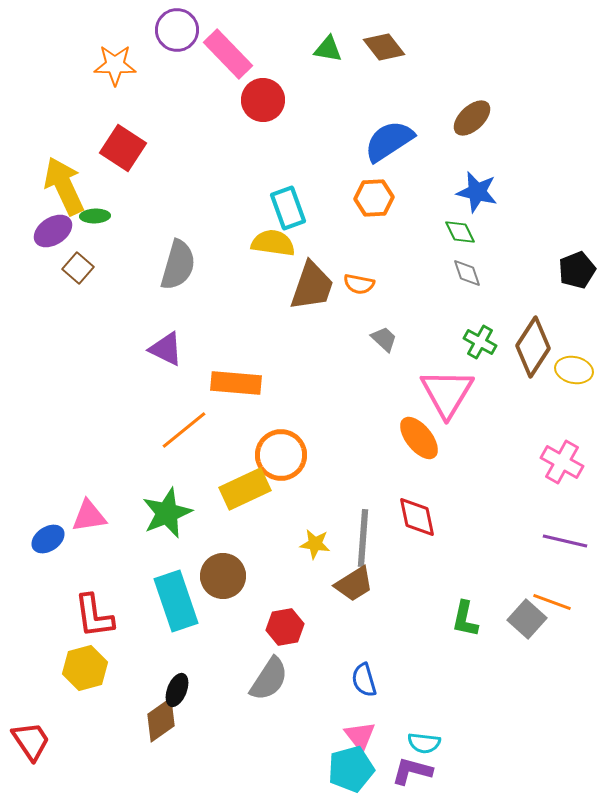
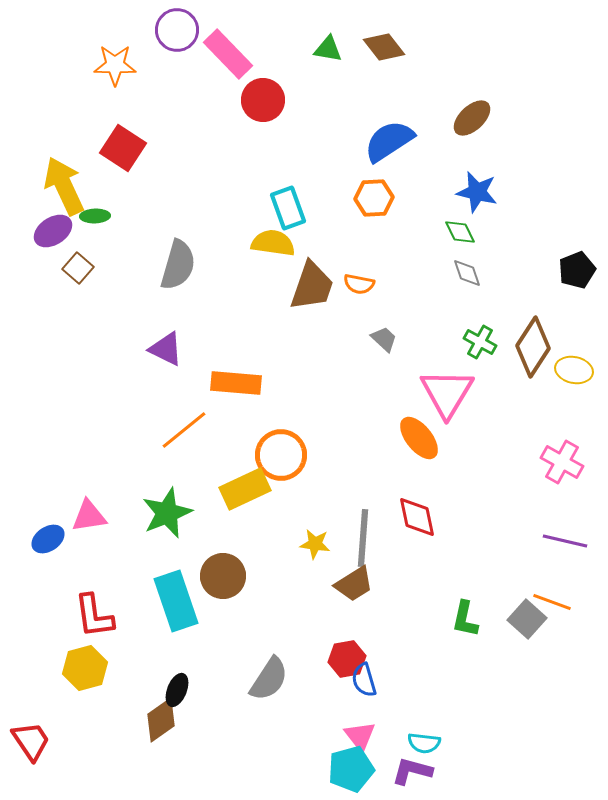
red hexagon at (285, 627): moved 62 px right, 32 px down
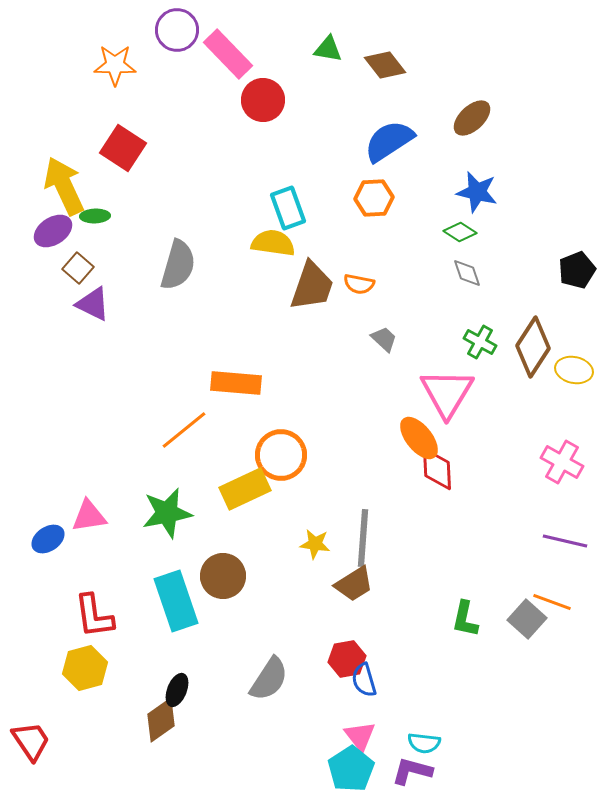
brown diamond at (384, 47): moved 1 px right, 18 px down
green diamond at (460, 232): rotated 32 degrees counterclockwise
purple triangle at (166, 349): moved 73 px left, 45 px up
green star at (167, 513): rotated 12 degrees clockwise
red diamond at (417, 517): moved 20 px right, 48 px up; rotated 9 degrees clockwise
cyan pentagon at (351, 769): rotated 18 degrees counterclockwise
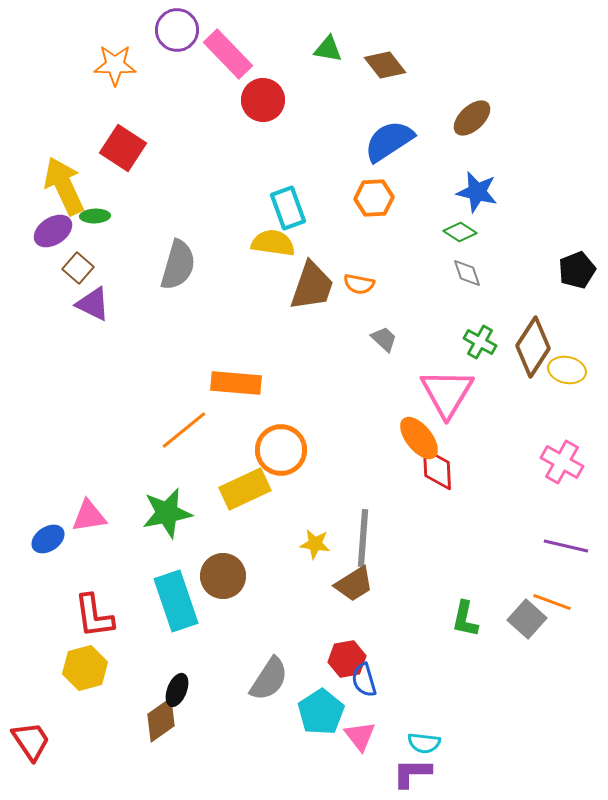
yellow ellipse at (574, 370): moved 7 px left
orange circle at (281, 455): moved 5 px up
purple line at (565, 541): moved 1 px right, 5 px down
cyan pentagon at (351, 769): moved 30 px left, 57 px up
purple L-shape at (412, 771): moved 2 px down; rotated 15 degrees counterclockwise
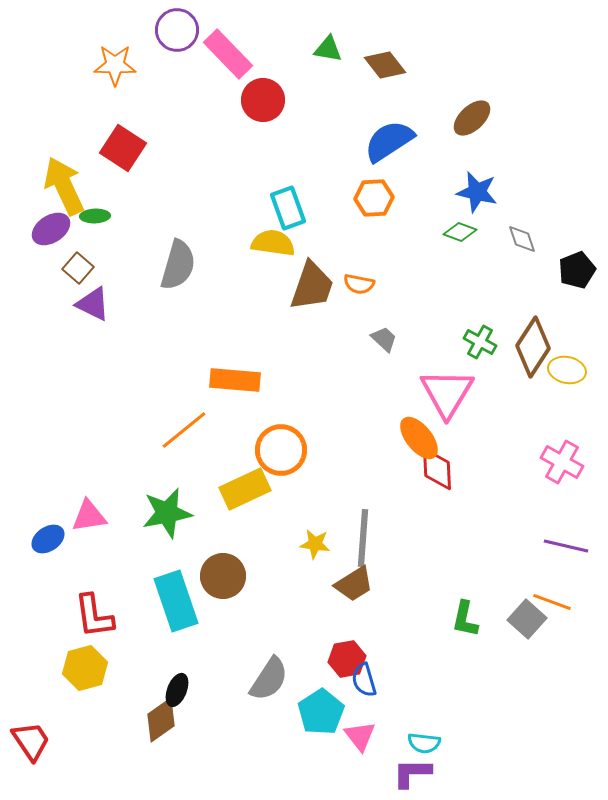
purple ellipse at (53, 231): moved 2 px left, 2 px up
green diamond at (460, 232): rotated 12 degrees counterclockwise
gray diamond at (467, 273): moved 55 px right, 34 px up
orange rectangle at (236, 383): moved 1 px left, 3 px up
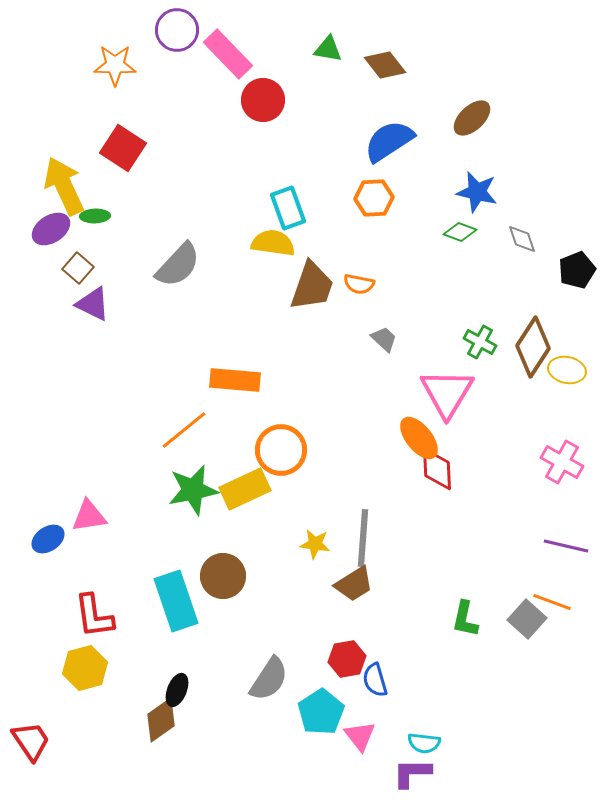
gray semicircle at (178, 265): rotated 27 degrees clockwise
green star at (167, 513): moved 26 px right, 23 px up
blue semicircle at (364, 680): moved 11 px right
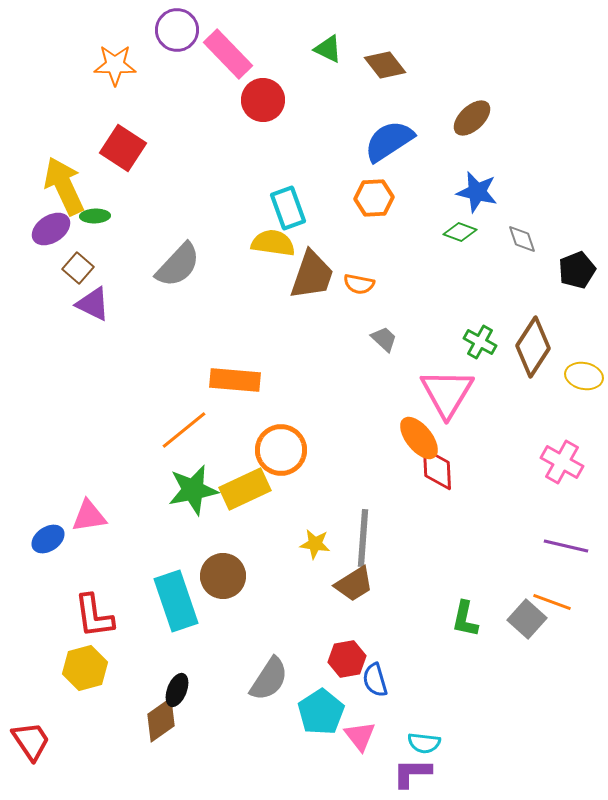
green triangle at (328, 49): rotated 16 degrees clockwise
brown trapezoid at (312, 286): moved 11 px up
yellow ellipse at (567, 370): moved 17 px right, 6 px down
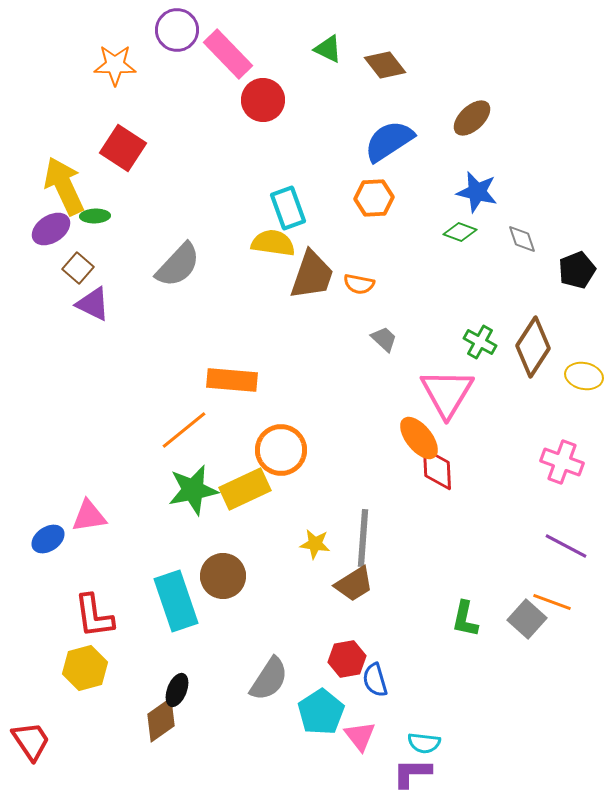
orange rectangle at (235, 380): moved 3 px left
pink cross at (562, 462): rotated 9 degrees counterclockwise
purple line at (566, 546): rotated 15 degrees clockwise
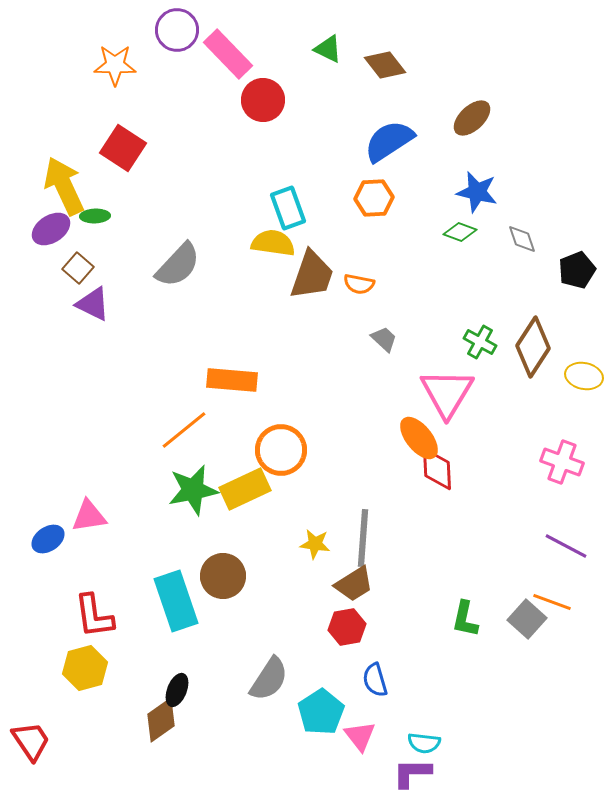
red hexagon at (347, 659): moved 32 px up
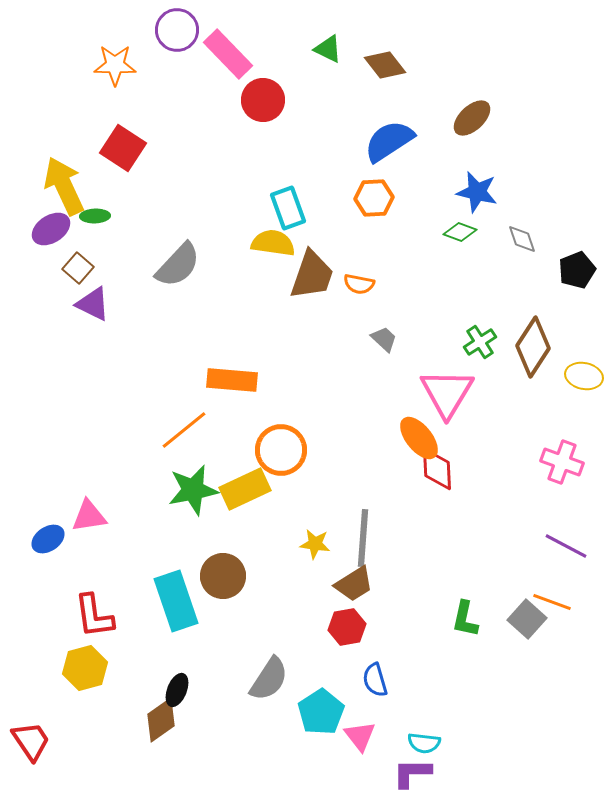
green cross at (480, 342): rotated 28 degrees clockwise
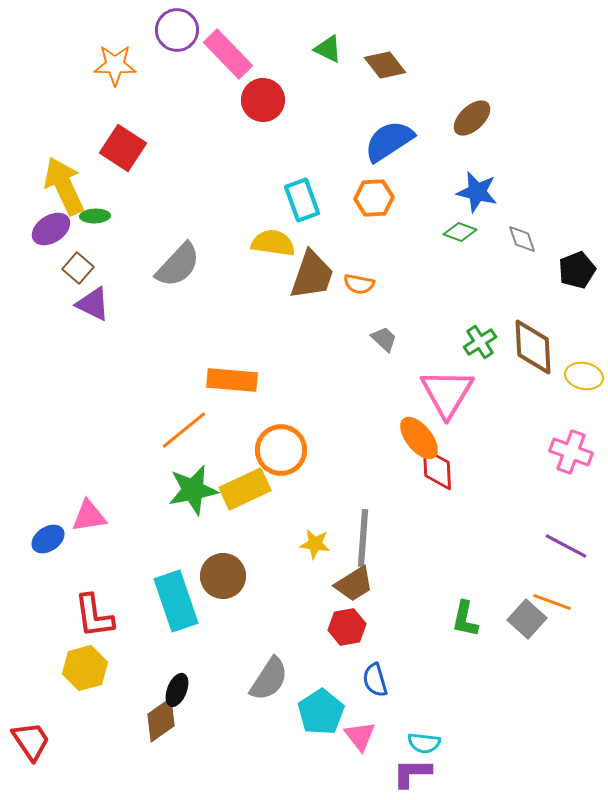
cyan rectangle at (288, 208): moved 14 px right, 8 px up
brown diamond at (533, 347): rotated 36 degrees counterclockwise
pink cross at (562, 462): moved 9 px right, 10 px up
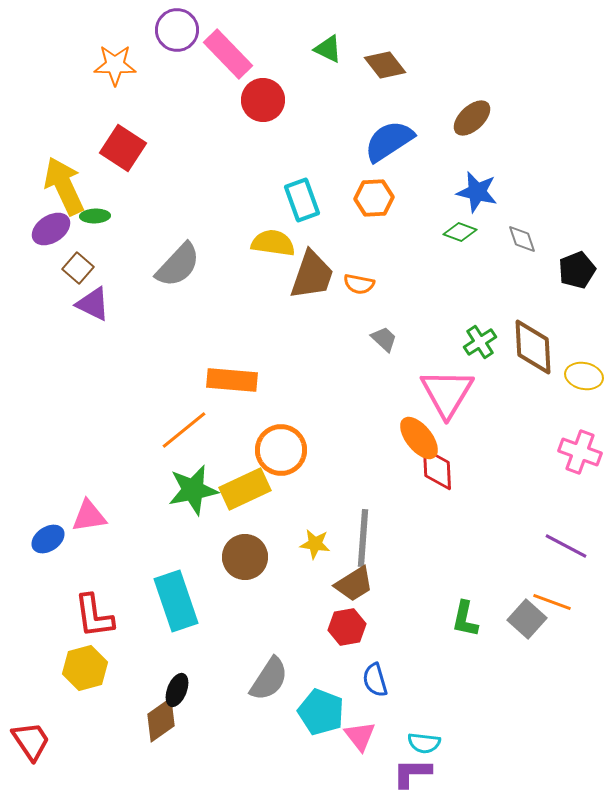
pink cross at (571, 452): moved 9 px right
brown circle at (223, 576): moved 22 px right, 19 px up
cyan pentagon at (321, 712): rotated 18 degrees counterclockwise
